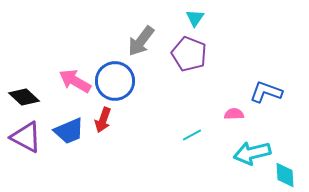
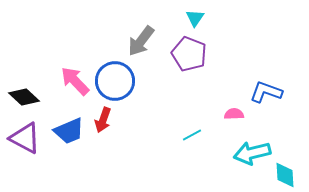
pink arrow: rotated 16 degrees clockwise
purple triangle: moved 1 px left, 1 px down
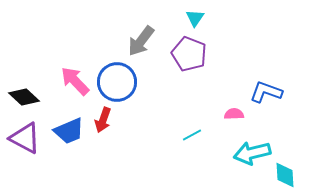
blue circle: moved 2 px right, 1 px down
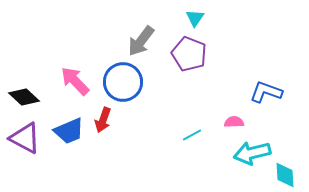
blue circle: moved 6 px right
pink semicircle: moved 8 px down
